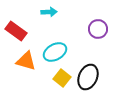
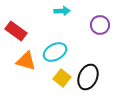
cyan arrow: moved 13 px right, 1 px up
purple circle: moved 2 px right, 4 px up
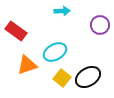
orange triangle: moved 1 px right, 4 px down; rotated 35 degrees counterclockwise
black ellipse: rotated 35 degrees clockwise
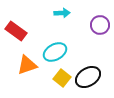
cyan arrow: moved 2 px down
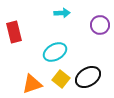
red rectangle: moved 2 px left, 1 px down; rotated 40 degrees clockwise
orange triangle: moved 5 px right, 19 px down
yellow square: moved 1 px left, 1 px down
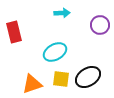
yellow square: rotated 30 degrees counterclockwise
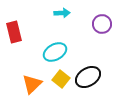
purple circle: moved 2 px right, 1 px up
yellow square: rotated 30 degrees clockwise
orange triangle: rotated 25 degrees counterclockwise
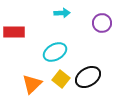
purple circle: moved 1 px up
red rectangle: rotated 75 degrees counterclockwise
